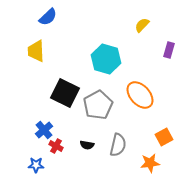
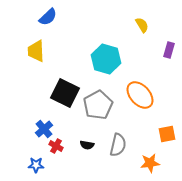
yellow semicircle: rotated 105 degrees clockwise
blue cross: moved 1 px up
orange square: moved 3 px right, 3 px up; rotated 18 degrees clockwise
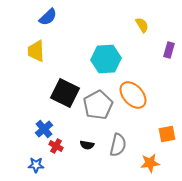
cyan hexagon: rotated 20 degrees counterclockwise
orange ellipse: moved 7 px left
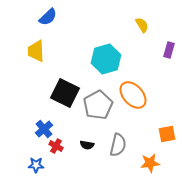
cyan hexagon: rotated 12 degrees counterclockwise
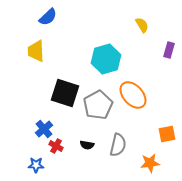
black square: rotated 8 degrees counterclockwise
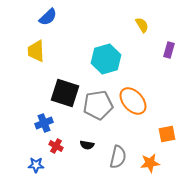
orange ellipse: moved 6 px down
gray pentagon: rotated 20 degrees clockwise
blue cross: moved 6 px up; rotated 18 degrees clockwise
gray semicircle: moved 12 px down
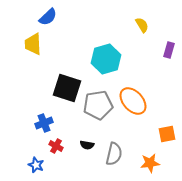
yellow trapezoid: moved 3 px left, 7 px up
black square: moved 2 px right, 5 px up
gray semicircle: moved 4 px left, 3 px up
blue star: rotated 21 degrees clockwise
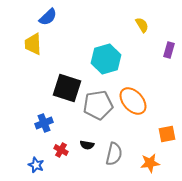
red cross: moved 5 px right, 4 px down
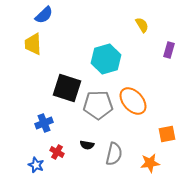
blue semicircle: moved 4 px left, 2 px up
gray pentagon: rotated 8 degrees clockwise
red cross: moved 4 px left, 2 px down
